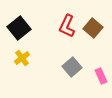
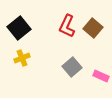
yellow cross: rotated 14 degrees clockwise
pink rectangle: rotated 42 degrees counterclockwise
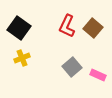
black square: rotated 15 degrees counterclockwise
pink rectangle: moved 3 px left, 1 px up
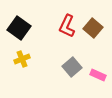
yellow cross: moved 1 px down
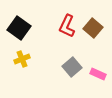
pink rectangle: moved 1 px up
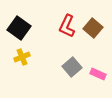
yellow cross: moved 2 px up
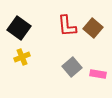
red L-shape: rotated 30 degrees counterclockwise
pink rectangle: rotated 14 degrees counterclockwise
